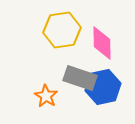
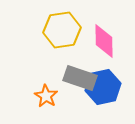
pink diamond: moved 2 px right, 2 px up
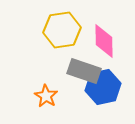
gray rectangle: moved 4 px right, 7 px up
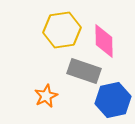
blue hexagon: moved 10 px right, 13 px down
orange star: rotated 15 degrees clockwise
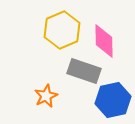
yellow hexagon: rotated 15 degrees counterclockwise
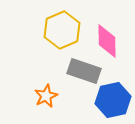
pink diamond: moved 3 px right
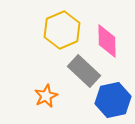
gray rectangle: rotated 24 degrees clockwise
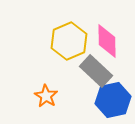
yellow hexagon: moved 7 px right, 11 px down
gray rectangle: moved 12 px right
orange star: rotated 15 degrees counterclockwise
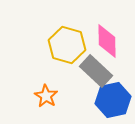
yellow hexagon: moved 2 px left, 4 px down; rotated 21 degrees counterclockwise
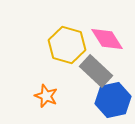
pink diamond: moved 2 px up; rotated 32 degrees counterclockwise
orange star: rotated 10 degrees counterclockwise
